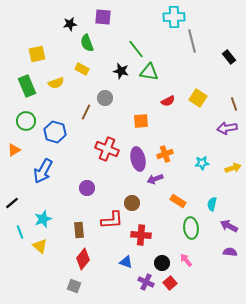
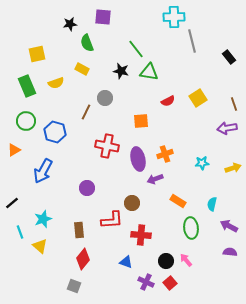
yellow square at (198, 98): rotated 24 degrees clockwise
red cross at (107, 149): moved 3 px up; rotated 10 degrees counterclockwise
black circle at (162, 263): moved 4 px right, 2 px up
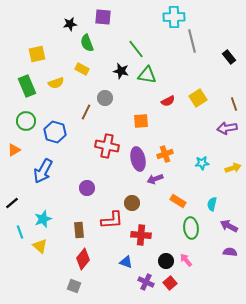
green triangle at (149, 72): moved 2 px left, 3 px down
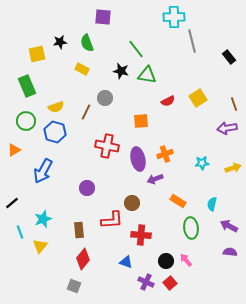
black star at (70, 24): moved 10 px left, 18 px down
yellow semicircle at (56, 83): moved 24 px down
yellow triangle at (40, 246): rotated 28 degrees clockwise
